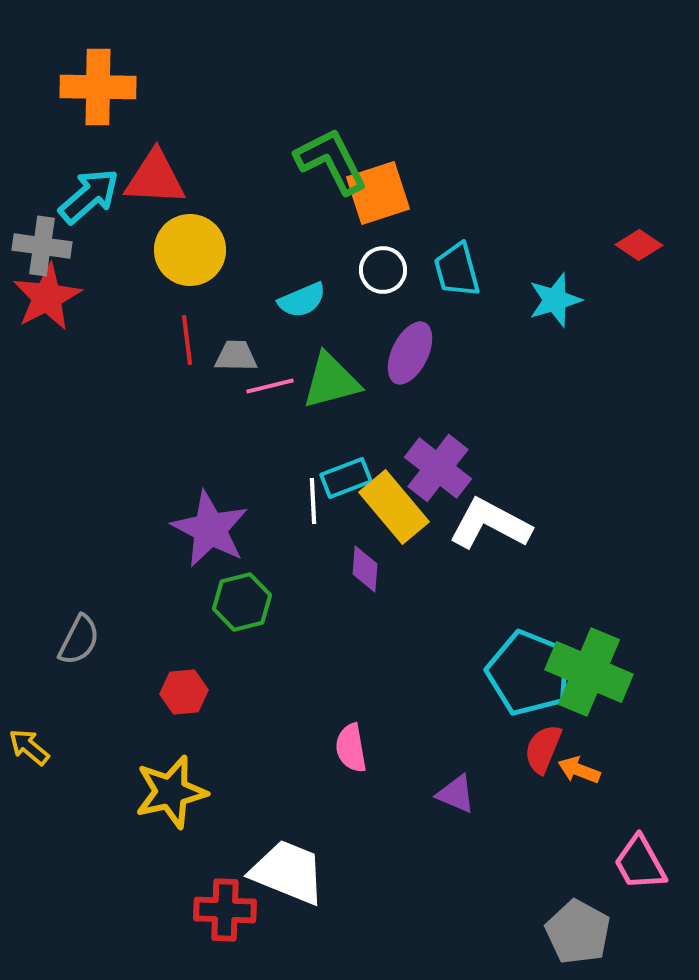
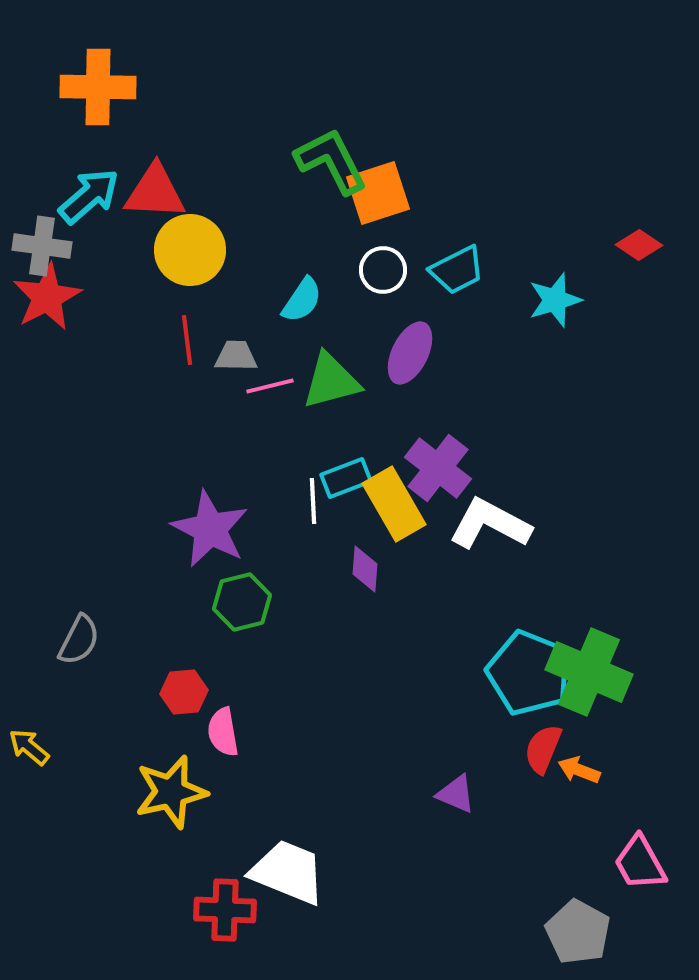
red triangle: moved 14 px down
cyan trapezoid: rotated 102 degrees counterclockwise
cyan semicircle: rotated 33 degrees counterclockwise
yellow rectangle: moved 3 px up; rotated 10 degrees clockwise
pink semicircle: moved 128 px left, 16 px up
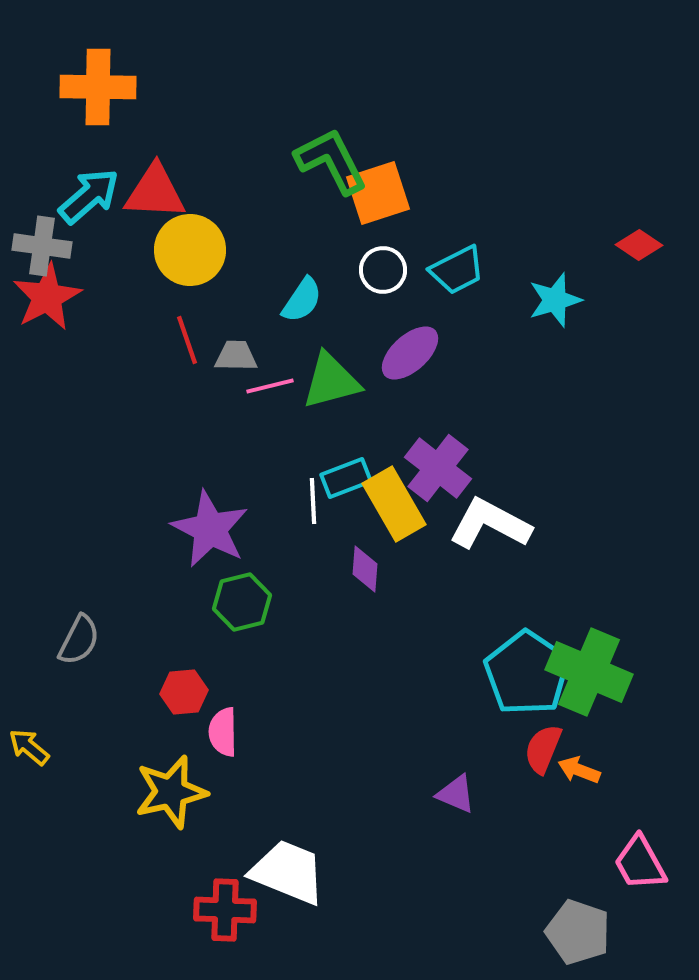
red line: rotated 12 degrees counterclockwise
purple ellipse: rotated 22 degrees clockwise
cyan pentagon: moved 2 px left; rotated 12 degrees clockwise
pink semicircle: rotated 9 degrees clockwise
gray pentagon: rotated 10 degrees counterclockwise
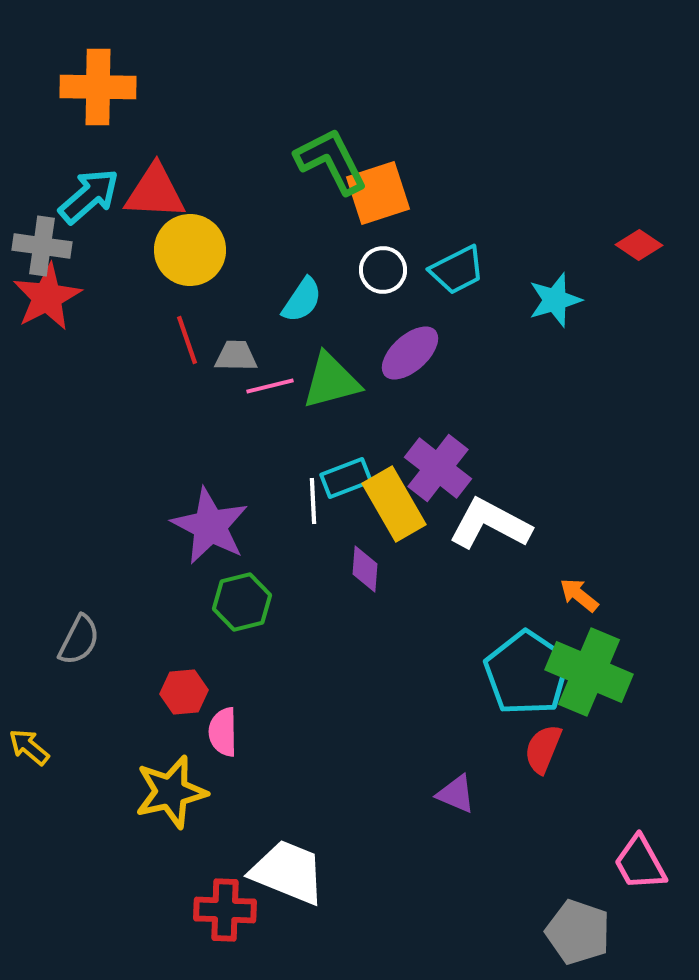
purple star: moved 3 px up
orange arrow: moved 175 px up; rotated 18 degrees clockwise
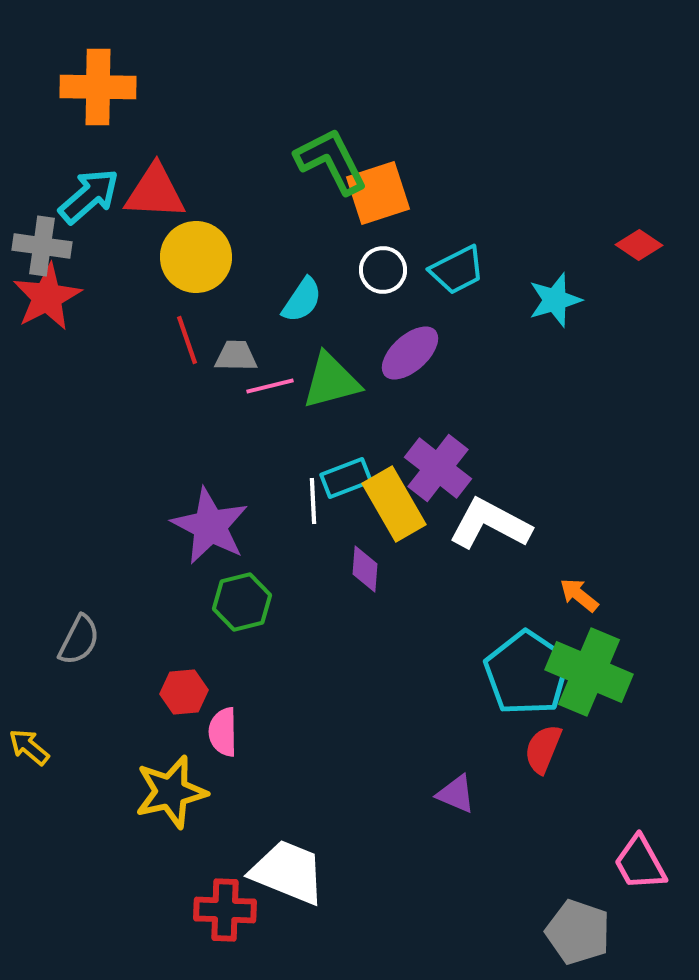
yellow circle: moved 6 px right, 7 px down
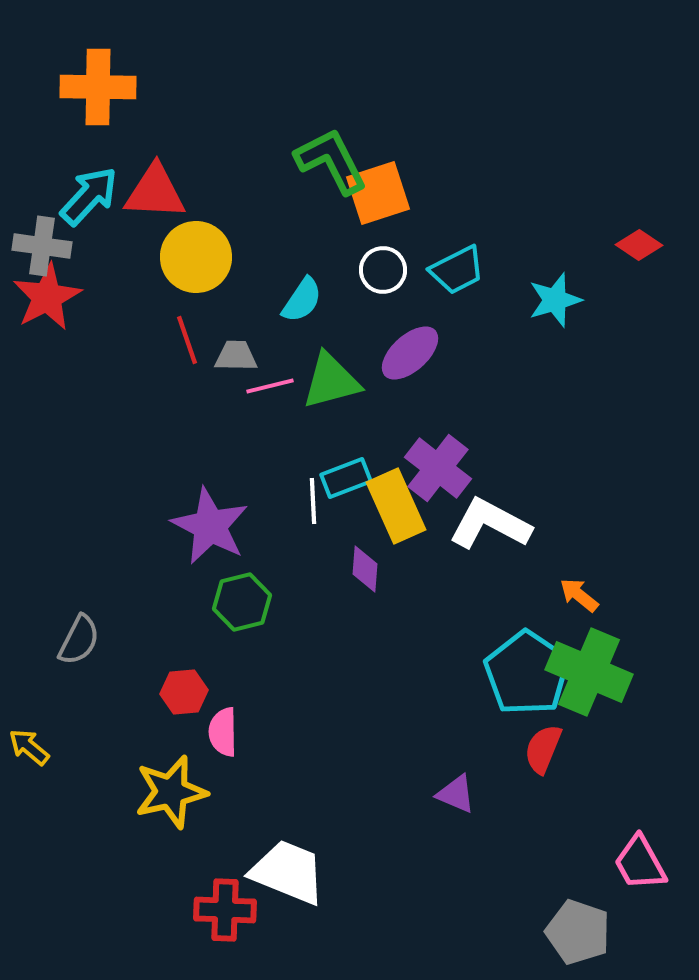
cyan arrow: rotated 6 degrees counterclockwise
yellow rectangle: moved 2 px right, 2 px down; rotated 6 degrees clockwise
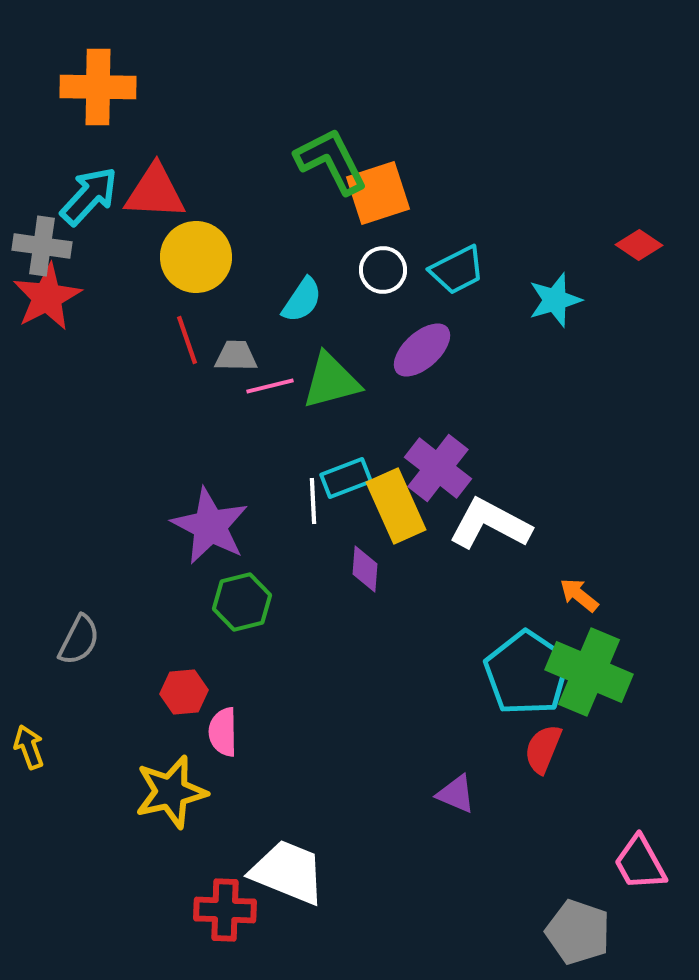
purple ellipse: moved 12 px right, 3 px up
yellow arrow: rotated 30 degrees clockwise
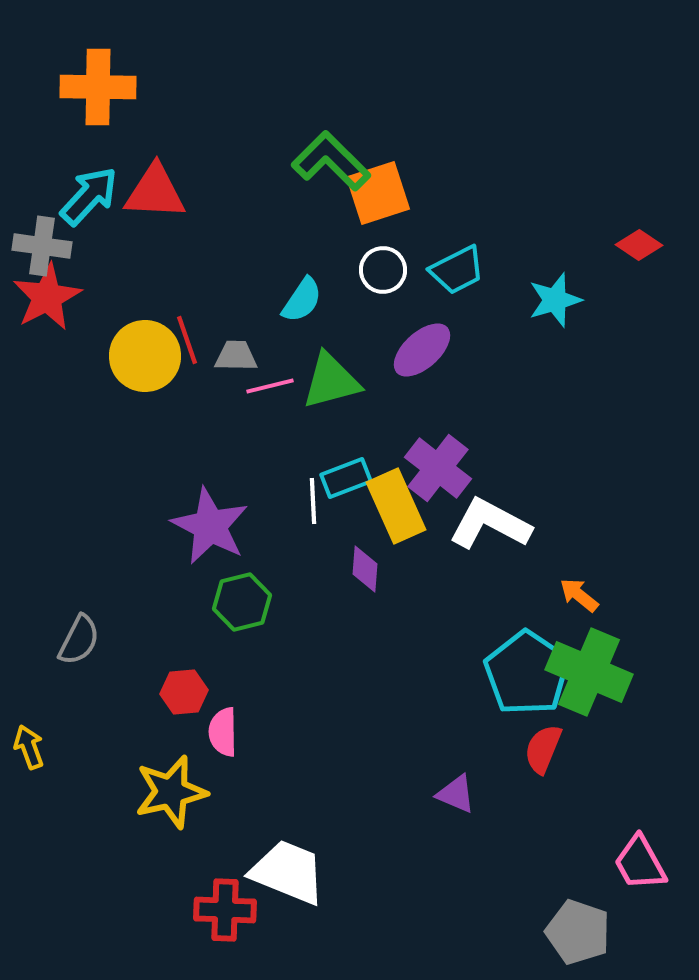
green L-shape: rotated 18 degrees counterclockwise
yellow circle: moved 51 px left, 99 px down
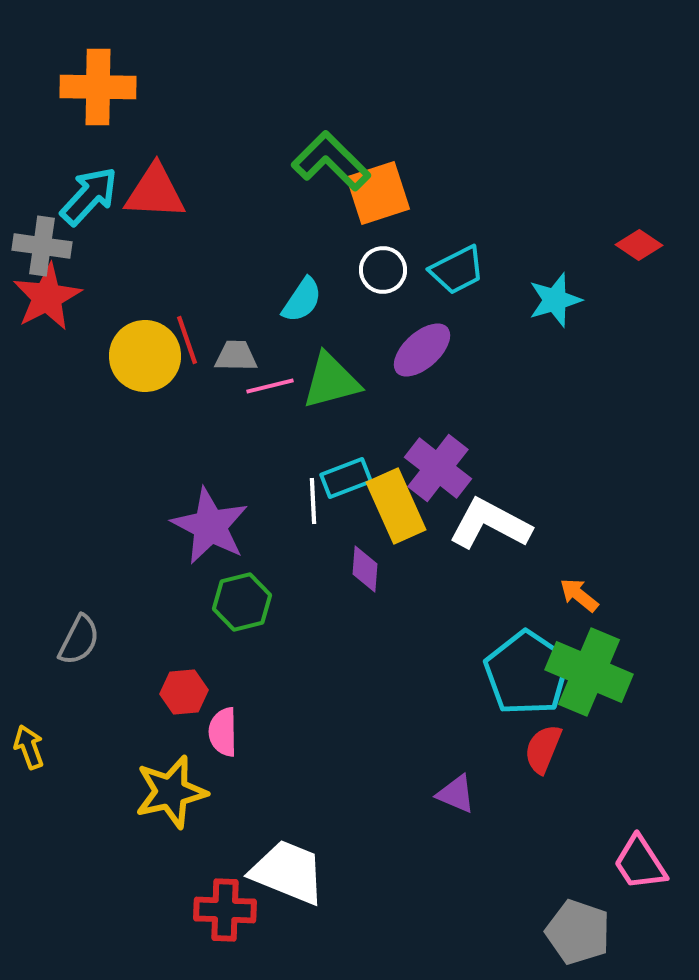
pink trapezoid: rotated 4 degrees counterclockwise
